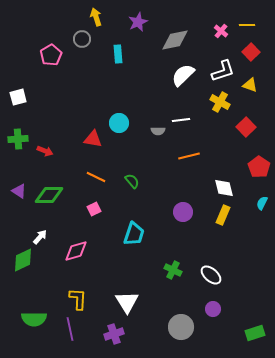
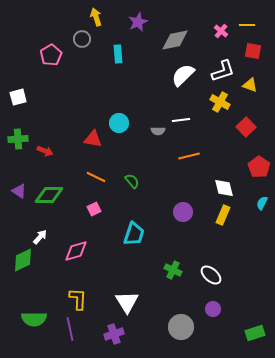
red square at (251, 52): moved 2 px right, 1 px up; rotated 36 degrees counterclockwise
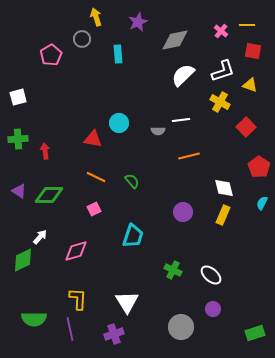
red arrow at (45, 151): rotated 119 degrees counterclockwise
cyan trapezoid at (134, 234): moved 1 px left, 2 px down
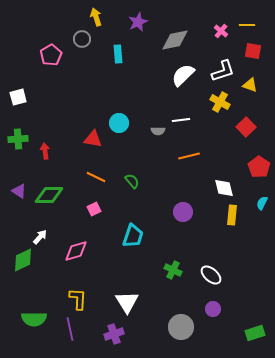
yellow rectangle at (223, 215): moved 9 px right; rotated 18 degrees counterclockwise
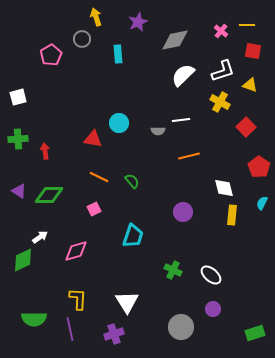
orange line at (96, 177): moved 3 px right
white arrow at (40, 237): rotated 14 degrees clockwise
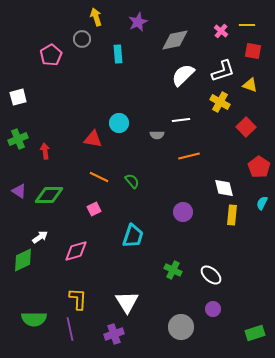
gray semicircle at (158, 131): moved 1 px left, 4 px down
green cross at (18, 139): rotated 18 degrees counterclockwise
